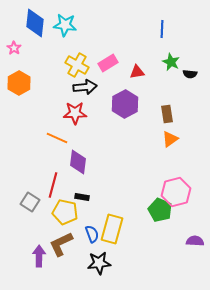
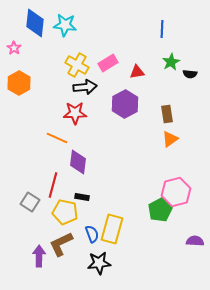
green star: rotated 18 degrees clockwise
green pentagon: rotated 20 degrees clockwise
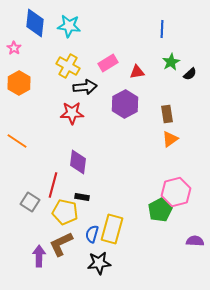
cyan star: moved 4 px right, 1 px down
yellow cross: moved 9 px left, 1 px down
black semicircle: rotated 48 degrees counterclockwise
red star: moved 3 px left
orange line: moved 40 px left, 3 px down; rotated 10 degrees clockwise
blue semicircle: rotated 144 degrees counterclockwise
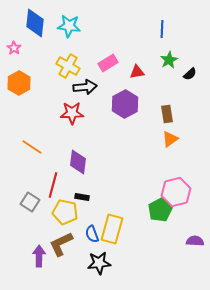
green star: moved 2 px left, 2 px up
orange line: moved 15 px right, 6 px down
blue semicircle: rotated 36 degrees counterclockwise
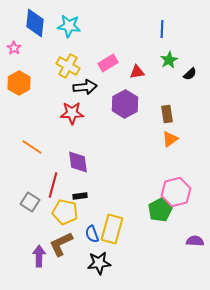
purple diamond: rotated 15 degrees counterclockwise
black rectangle: moved 2 px left, 1 px up; rotated 16 degrees counterclockwise
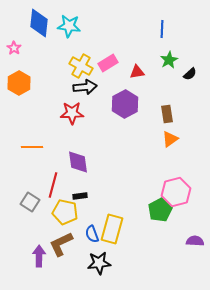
blue diamond: moved 4 px right
yellow cross: moved 13 px right
orange line: rotated 35 degrees counterclockwise
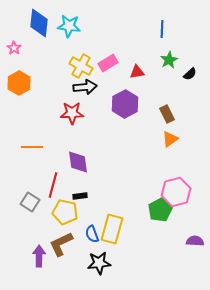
brown rectangle: rotated 18 degrees counterclockwise
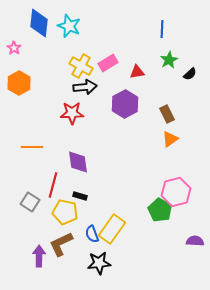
cyan star: rotated 15 degrees clockwise
black rectangle: rotated 24 degrees clockwise
green pentagon: rotated 15 degrees counterclockwise
yellow rectangle: rotated 20 degrees clockwise
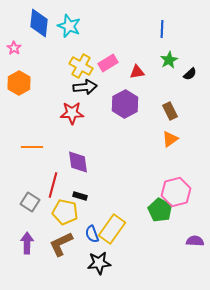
brown rectangle: moved 3 px right, 3 px up
purple arrow: moved 12 px left, 13 px up
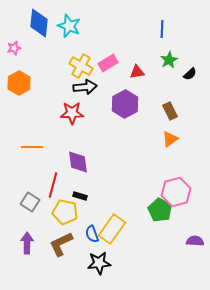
pink star: rotated 24 degrees clockwise
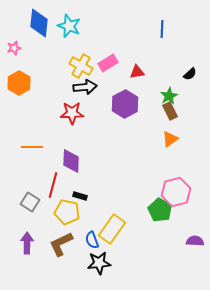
green star: moved 36 px down
purple diamond: moved 7 px left, 1 px up; rotated 10 degrees clockwise
yellow pentagon: moved 2 px right
blue semicircle: moved 6 px down
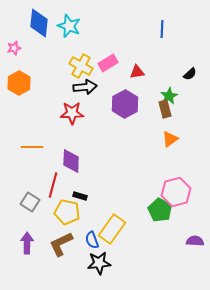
brown rectangle: moved 5 px left, 2 px up; rotated 12 degrees clockwise
